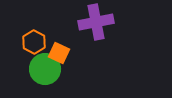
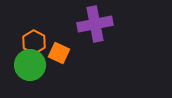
purple cross: moved 1 px left, 2 px down
green circle: moved 15 px left, 4 px up
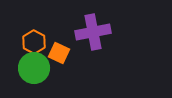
purple cross: moved 2 px left, 8 px down
green circle: moved 4 px right, 3 px down
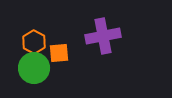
purple cross: moved 10 px right, 4 px down
orange square: rotated 30 degrees counterclockwise
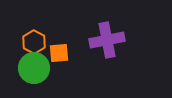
purple cross: moved 4 px right, 4 px down
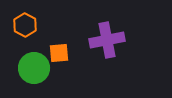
orange hexagon: moved 9 px left, 17 px up
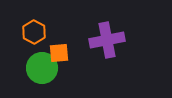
orange hexagon: moved 9 px right, 7 px down
green circle: moved 8 px right
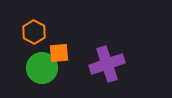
purple cross: moved 24 px down; rotated 8 degrees counterclockwise
